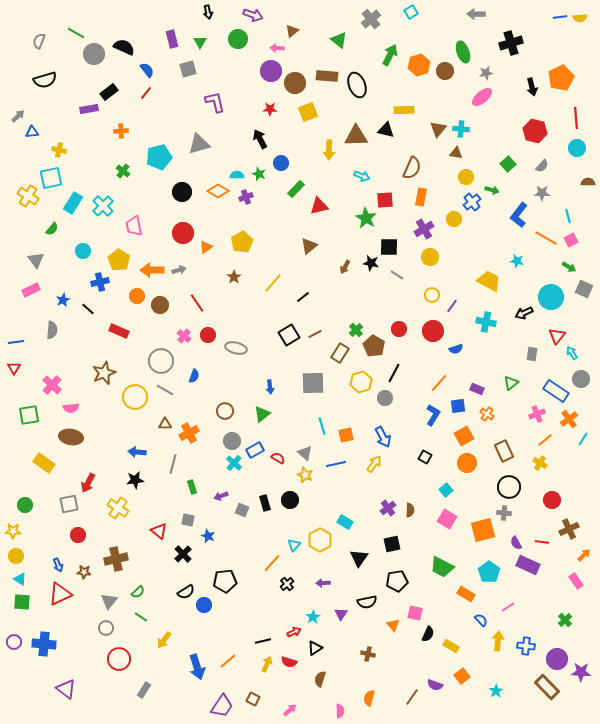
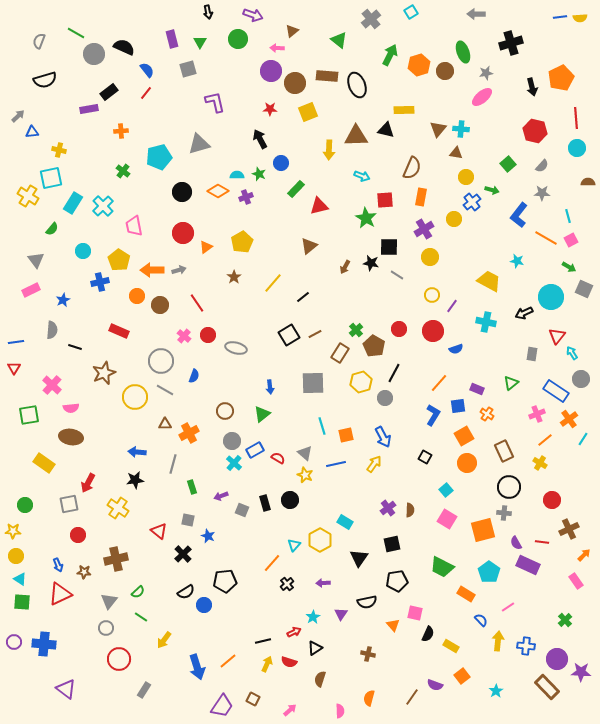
black line at (88, 309): moved 13 px left, 38 px down; rotated 24 degrees counterclockwise
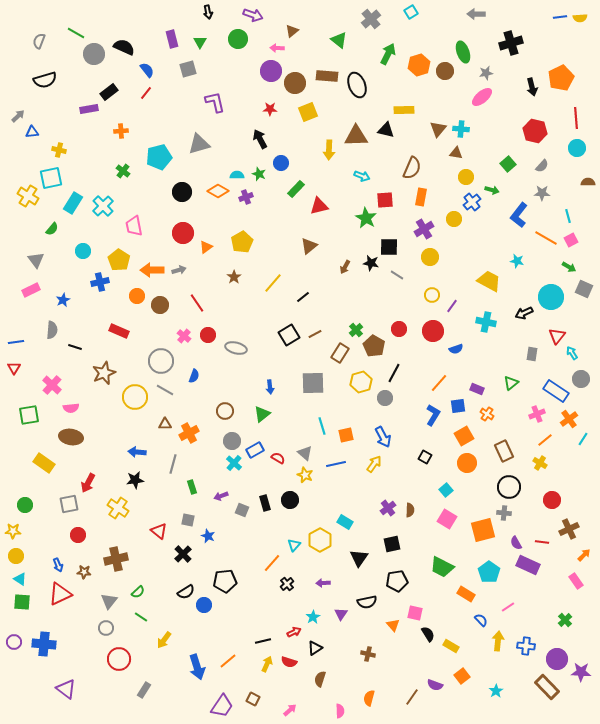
green arrow at (390, 55): moved 2 px left, 1 px up
black semicircle at (428, 634): rotated 56 degrees counterclockwise
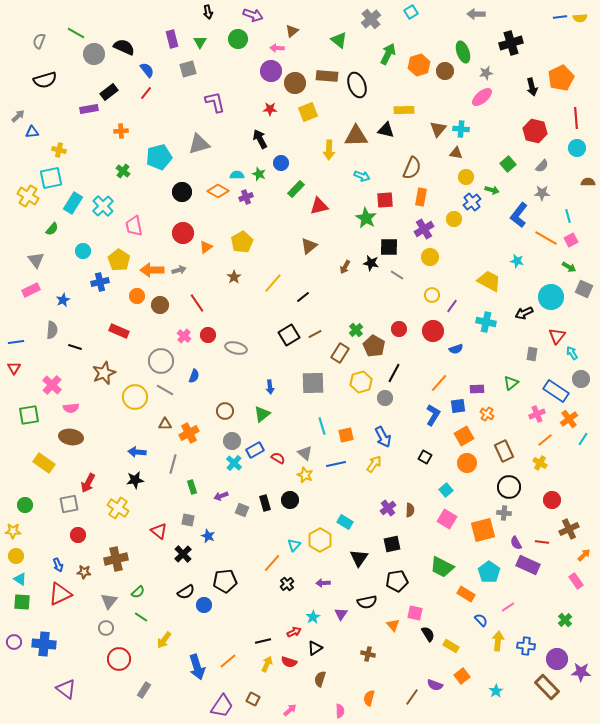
purple rectangle at (477, 389): rotated 24 degrees counterclockwise
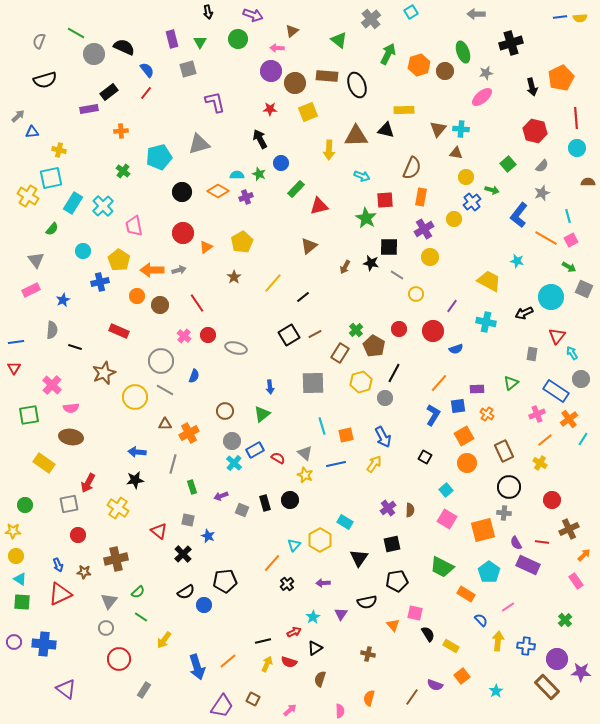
gray star at (542, 193): rotated 21 degrees counterclockwise
yellow circle at (432, 295): moved 16 px left, 1 px up
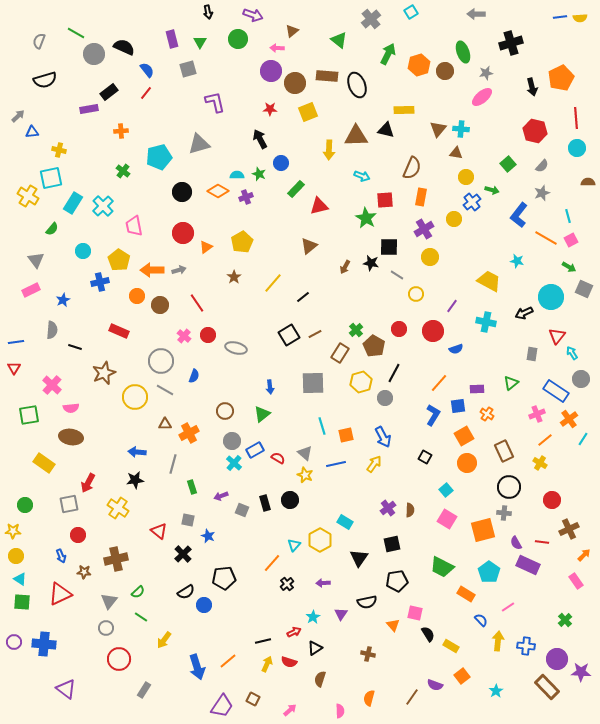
blue arrow at (58, 565): moved 3 px right, 9 px up
black pentagon at (225, 581): moved 1 px left, 3 px up
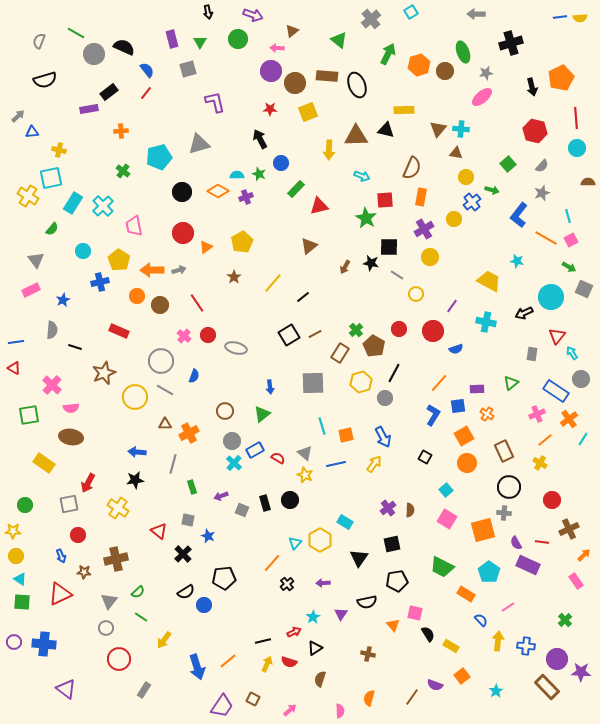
red triangle at (14, 368): rotated 32 degrees counterclockwise
cyan triangle at (294, 545): moved 1 px right, 2 px up
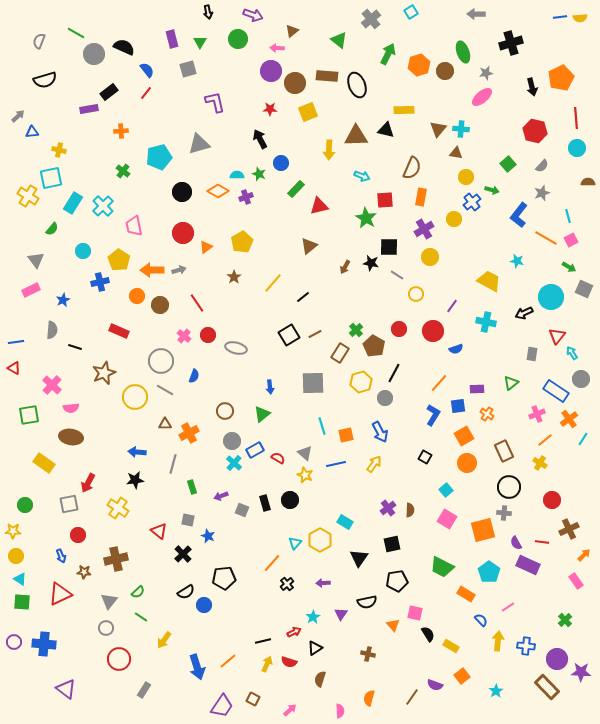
blue arrow at (383, 437): moved 3 px left, 5 px up
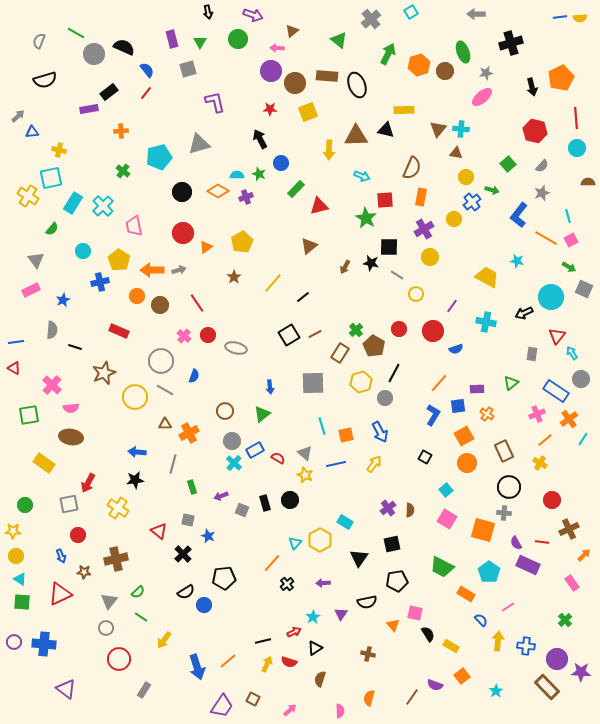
yellow trapezoid at (489, 281): moved 2 px left, 4 px up
orange square at (483, 530): rotated 30 degrees clockwise
pink rectangle at (576, 581): moved 4 px left, 2 px down
